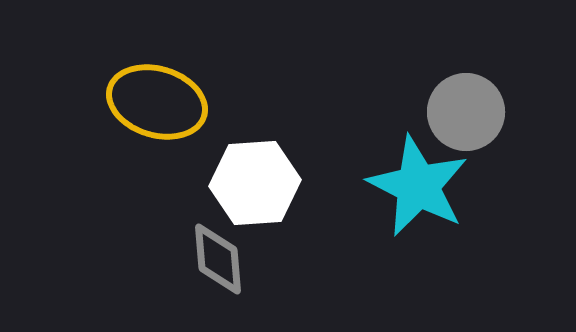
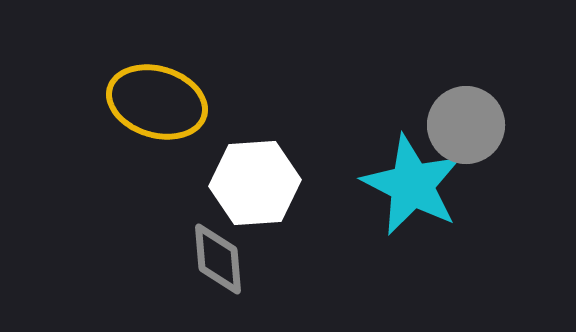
gray circle: moved 13 px down
cyan star: moved 6 px left, 1 px up
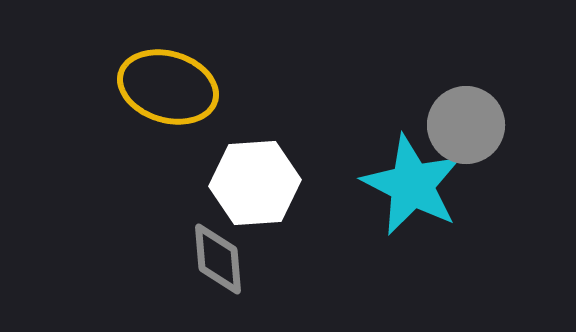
yellow ellipse: moved 11 px right, 15 px up
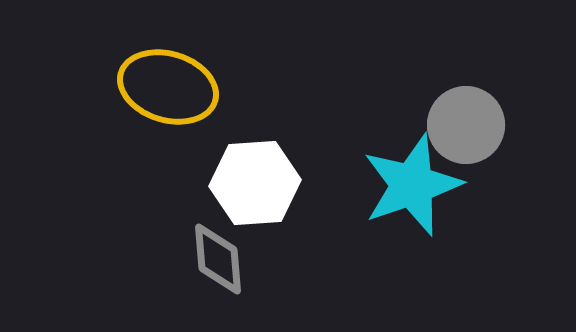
cyan star: rotated 26 degrees clockwise
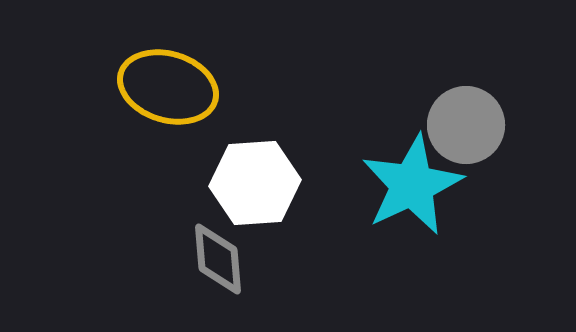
cyan star: rotated 6 degrees counterclockwise
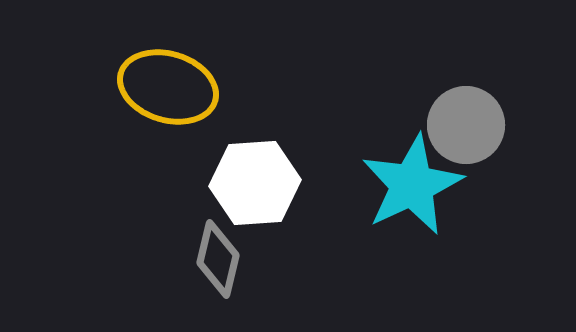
gray diamond: rotated 18 degrees clockwise
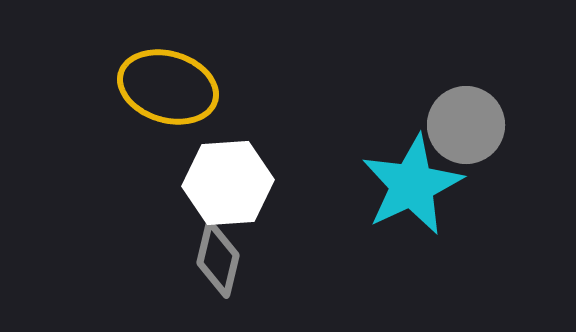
white hexagon: moved 27 px left
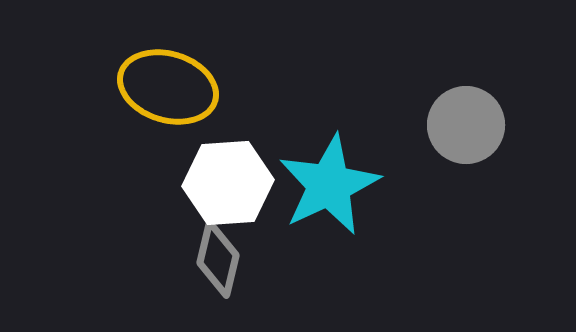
cyan star: moved 83 px left
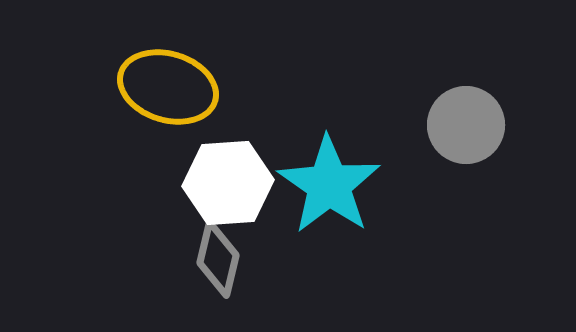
cyan star: rotated 12 degrees counterclockwise
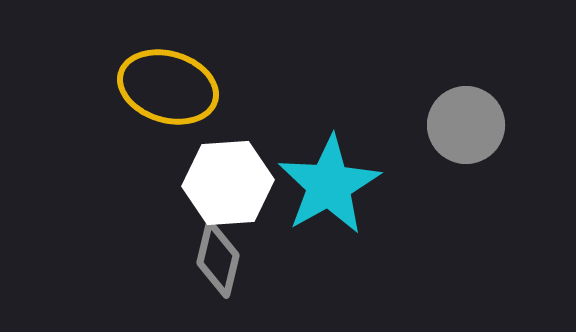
cyan star: rotated 8 degrees clockwise
